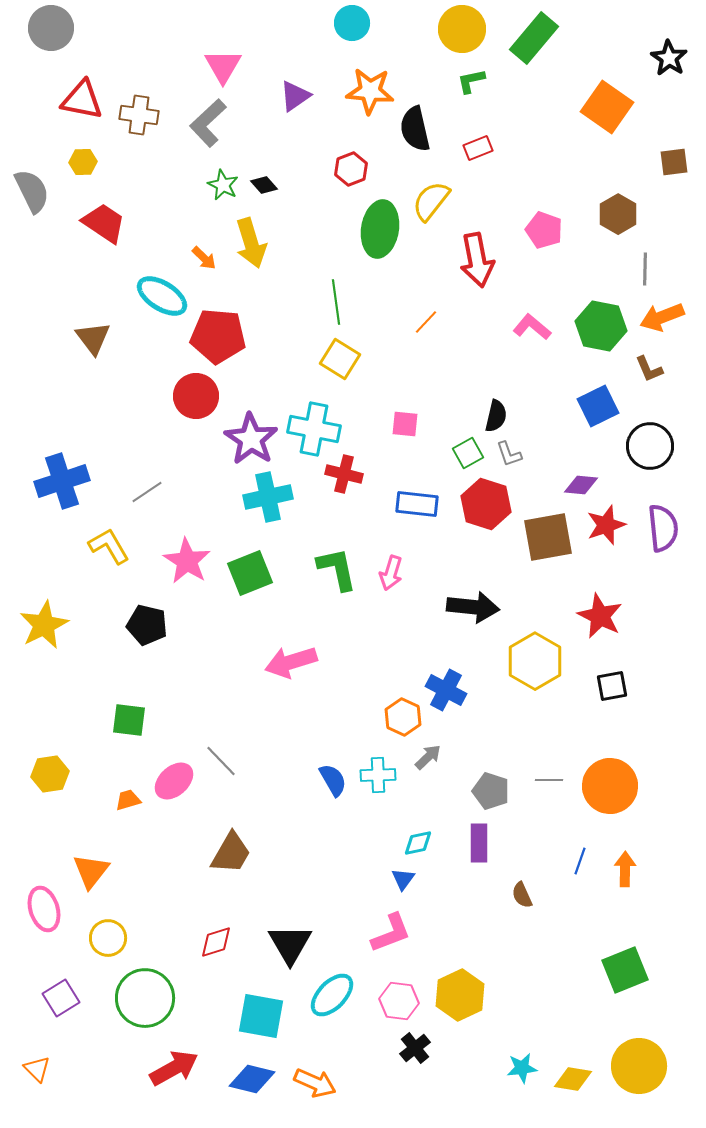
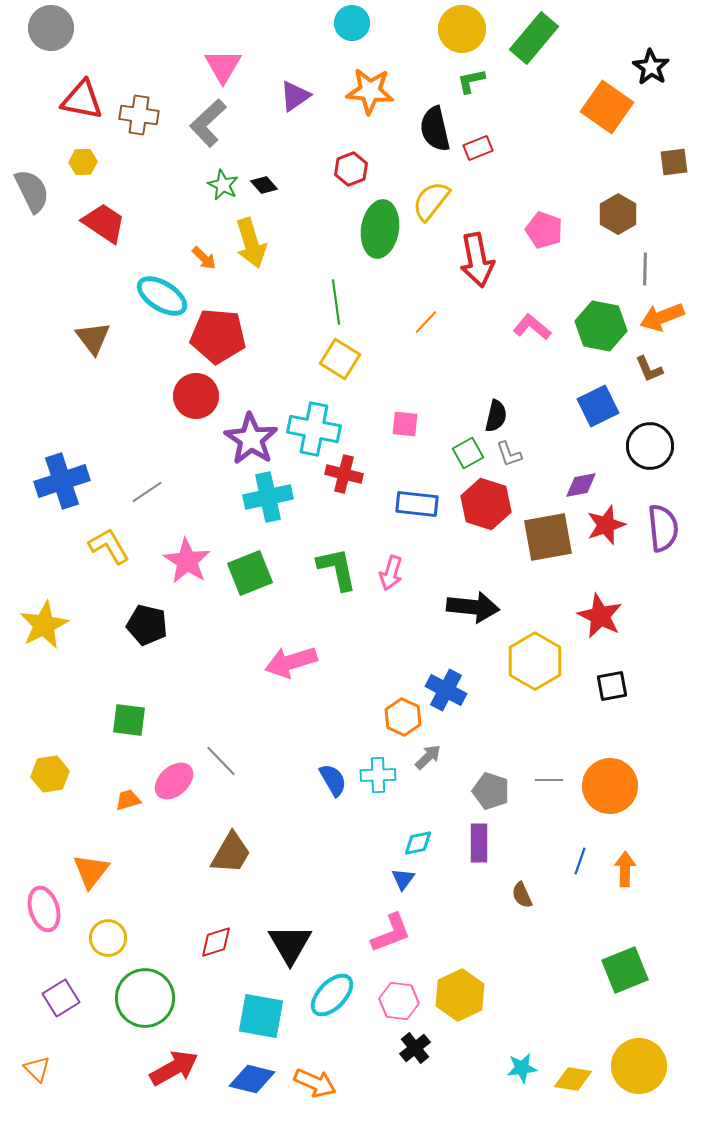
black star at (669, 58): moved 18 px left, 9 px down
black semicircle at (415, 129): moved 20 px right
purple diamond at (581, 485): rotated 16 degrees counterclockwise
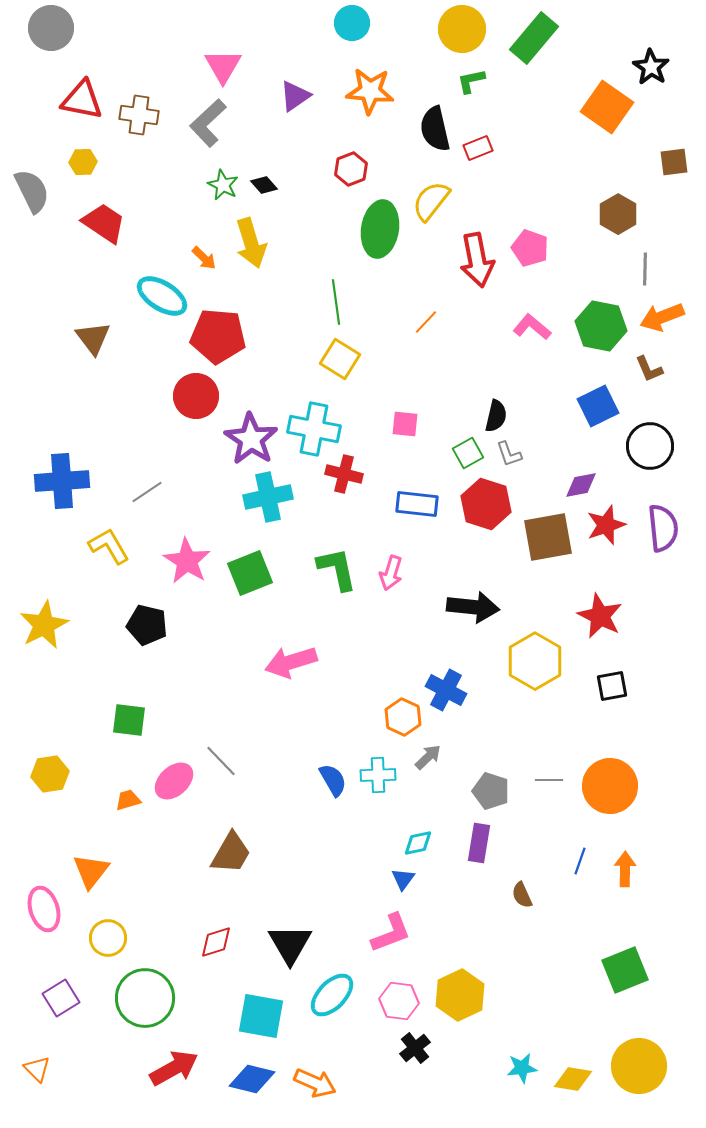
pink pentagon at (544, 230): moved 14 px left, 18 px down
blue cross at (62, 481): rotated 14 degrees clockwise
purple rectangle at (479, 843): rotated 9 degrees clockwise
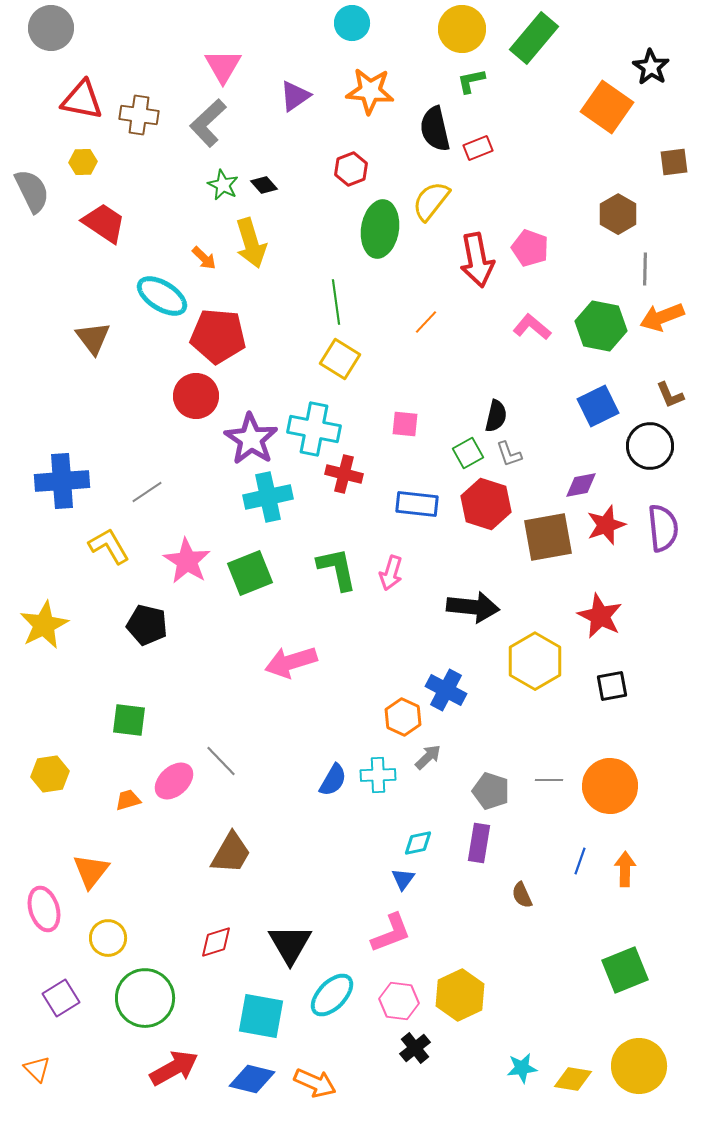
brown L-shape at (649, 369): moved 21 px right, 26 px down
blue semicircle at (333, 780): rotated 60 degrees clockwise
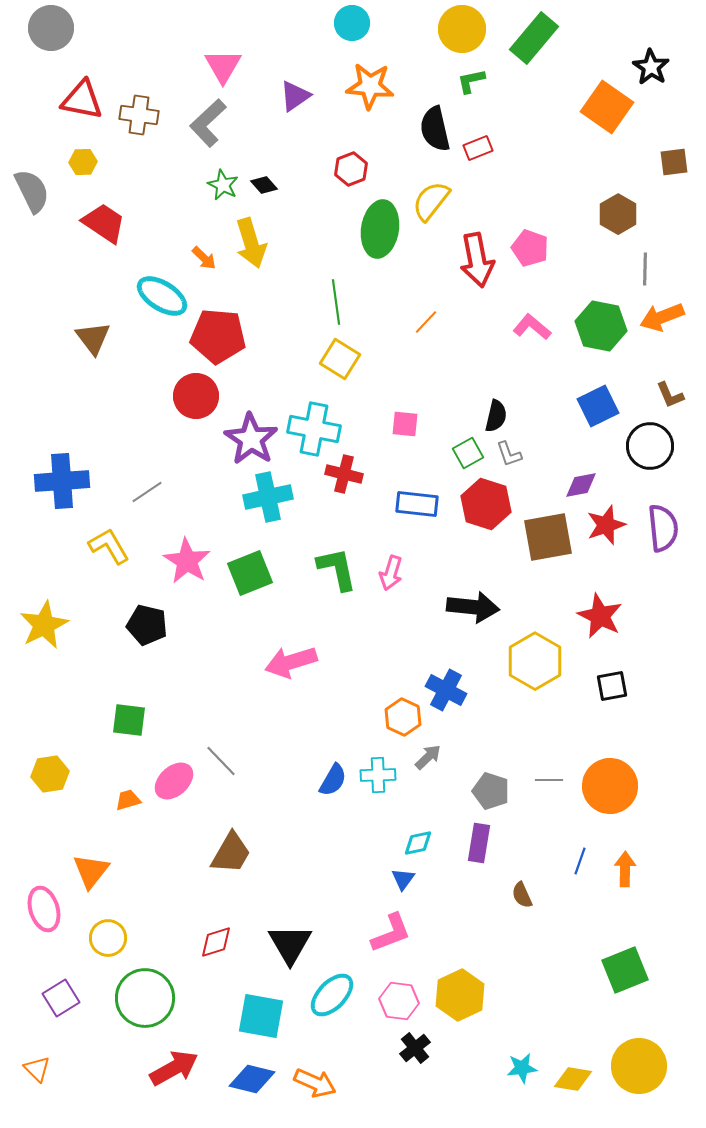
orange star at (370, 91): moved 5 px up
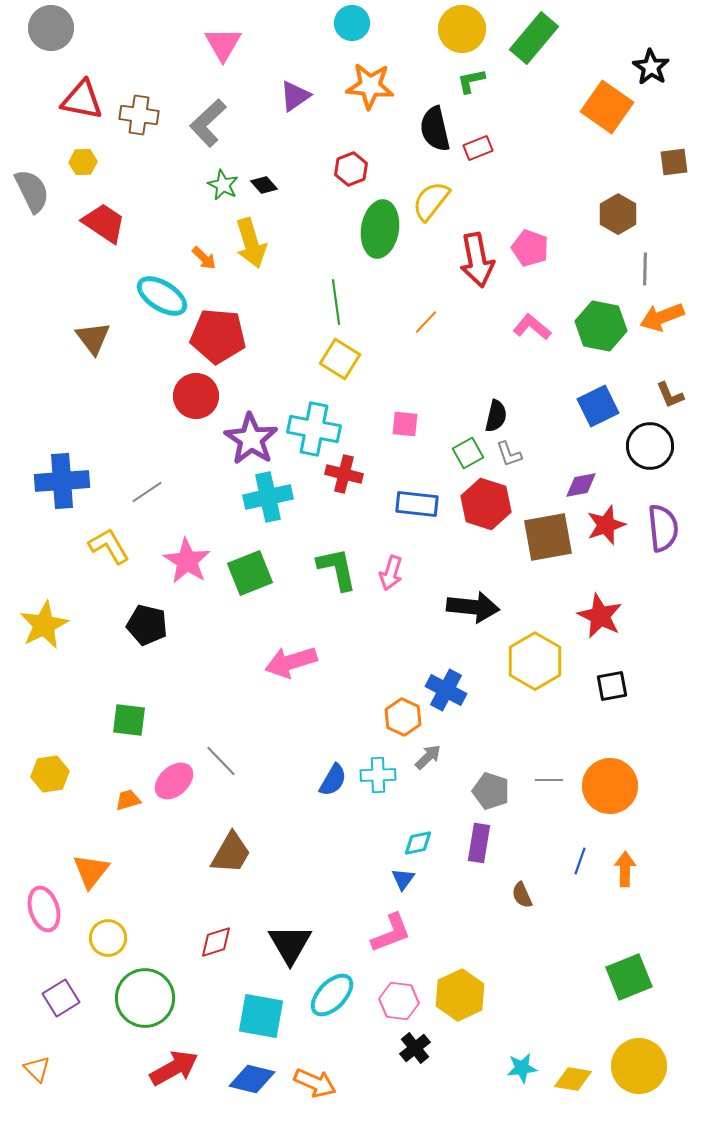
pink triangle at (223, 66): moved 22 px up
green square at (625, 970): moved 4 px right, 7 px down
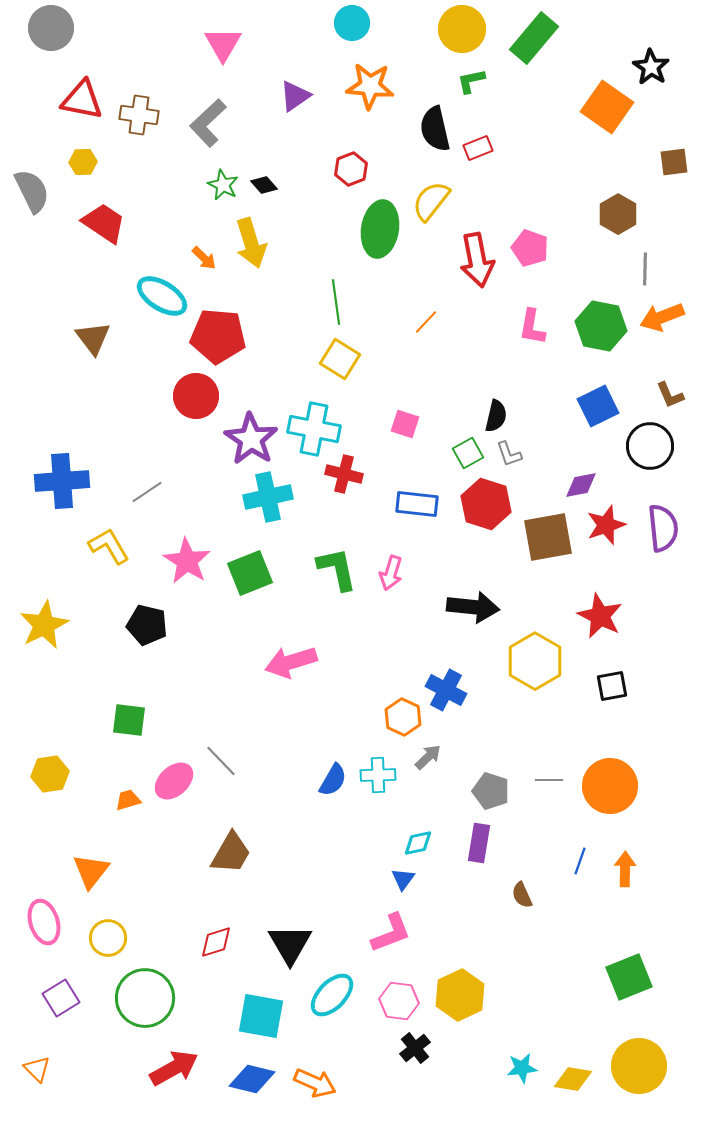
pink L-shape at (532, 327): rotated 120 degrees counterclockwise
pink square at (405, 424): rotated 12 degrees clockwise
pink ellipse at (44, 909): moved 13 px down
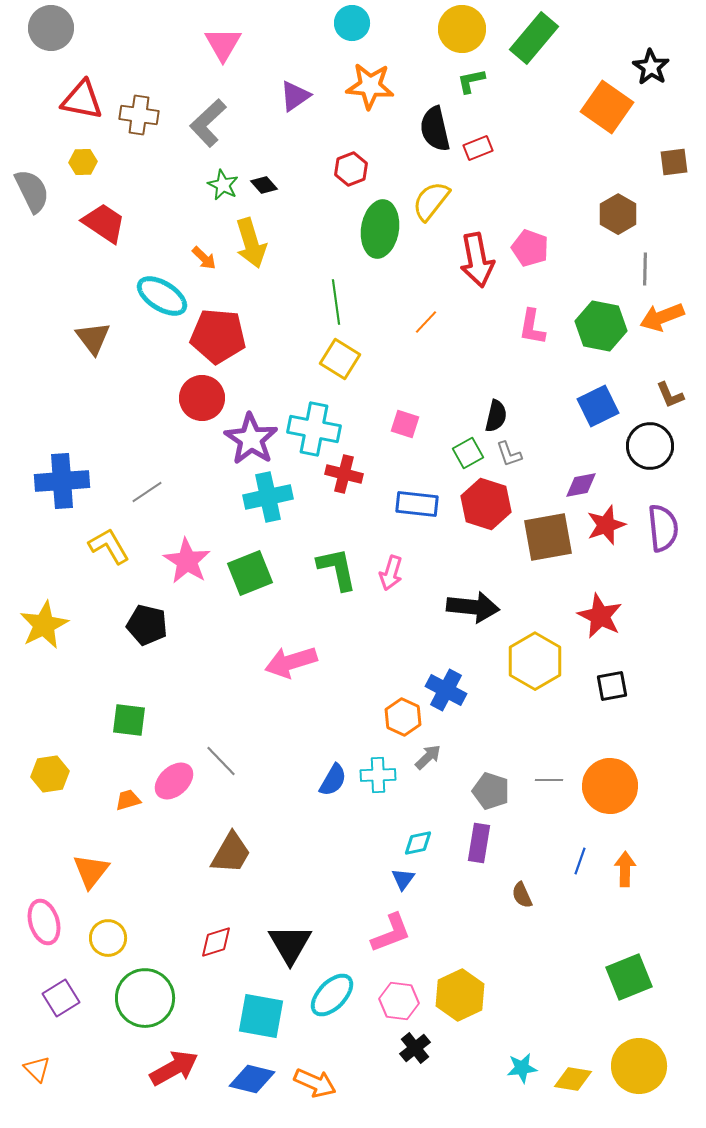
red circle at (196, 396): moved 6 px right, 2 px down
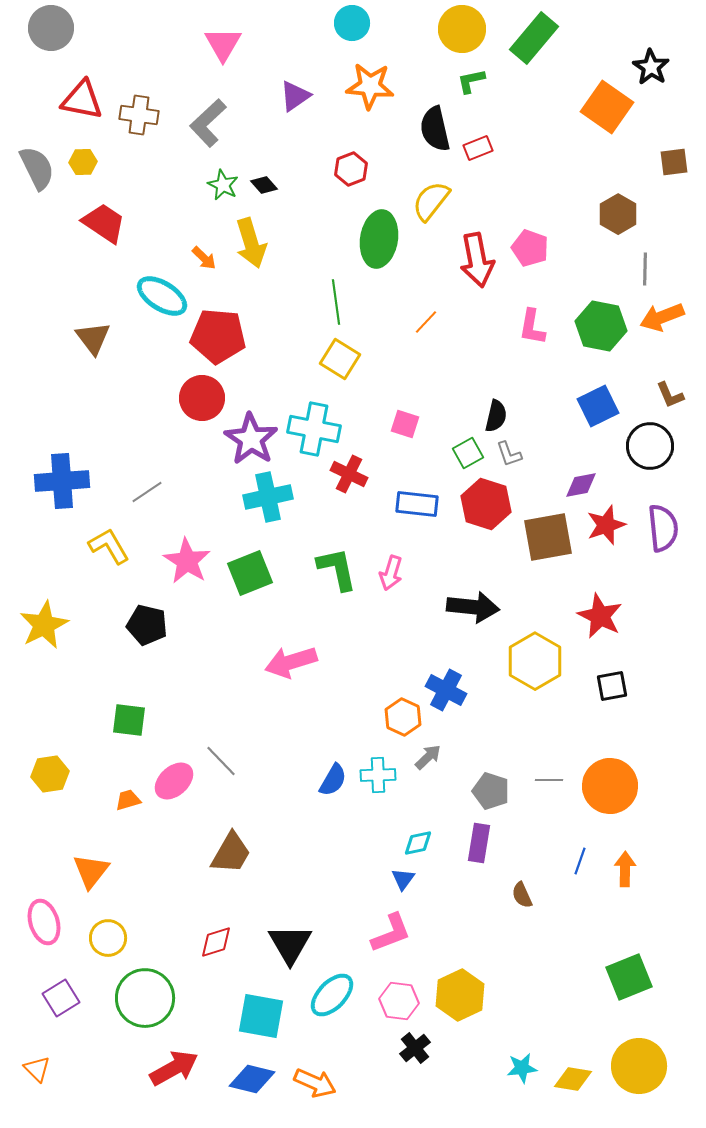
gray semicircle at (32, 191): moved 5 px right, 23 px up
green ellipse at (380, 229): moved 1 px left, 10 px down
red cross at (344, 474): moved 5 px right; rotated 12 degrees clockwise
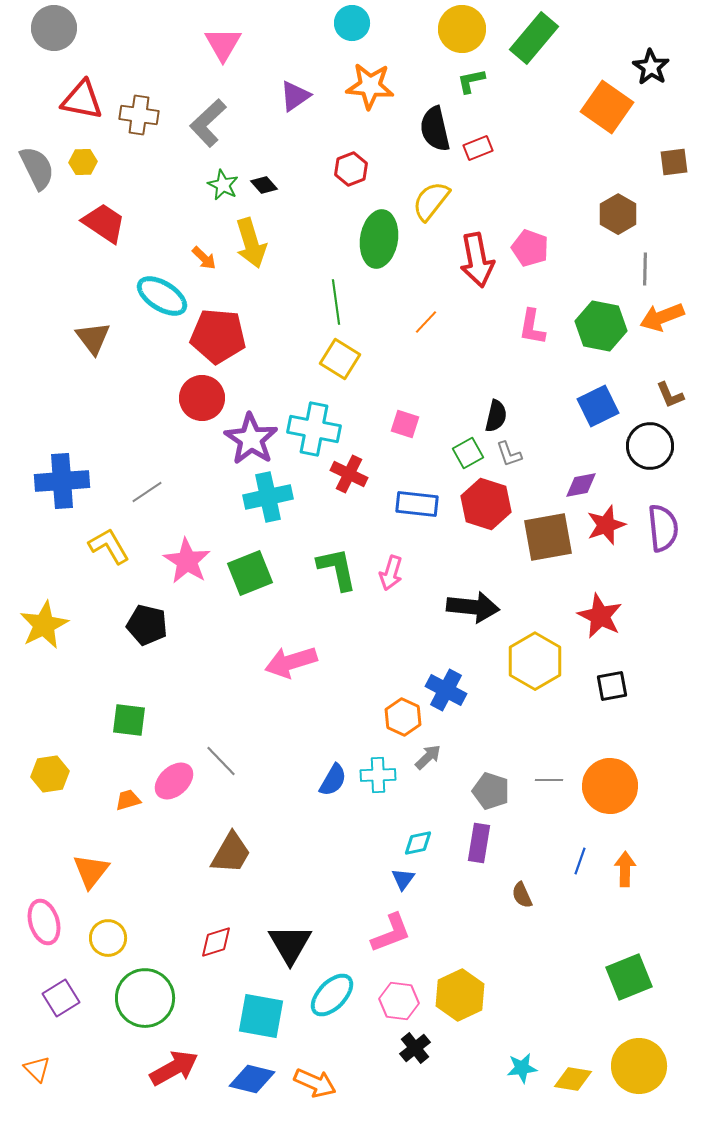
gray circle at (51, 28): moved 3 px right
